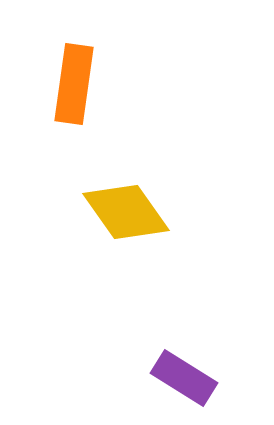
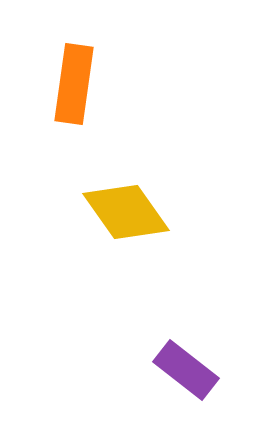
purple rectangle: moved 2 px right, 8 px up; rotated 6 degrees clockwise
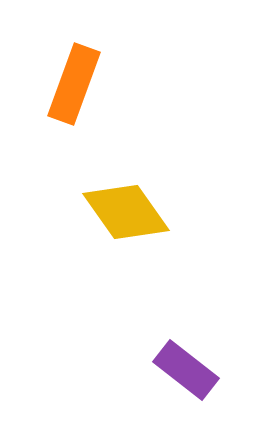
orange rectangle: rotated 12 degrees clockwise
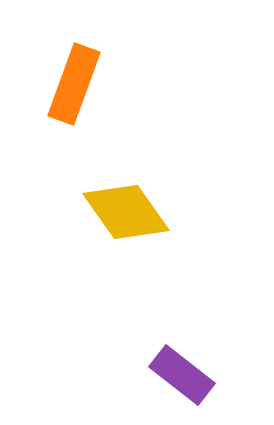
purple rectangle: moved 4 px left, 5 px down
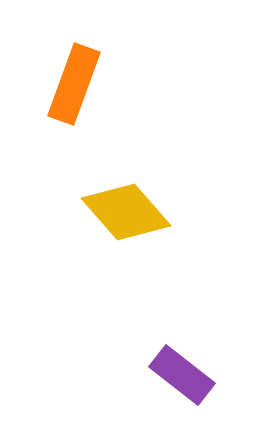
yellow diamond: rotated 6 degrees counterclockwise
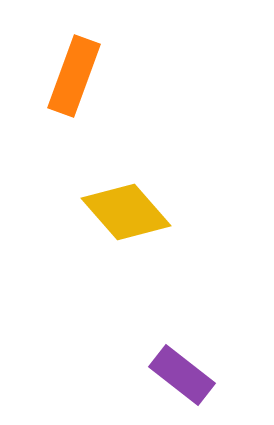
orange rectangle: moved 8 px up
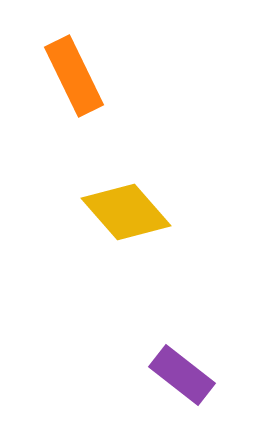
orange rectangle: rotated 46 degrees counterclockwise
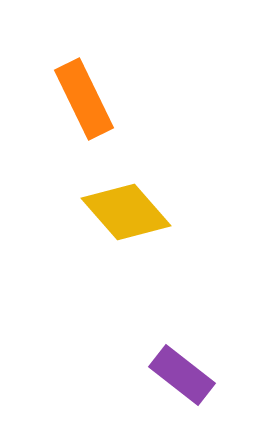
orange rectangle: moved 10 px right, 23 px down
